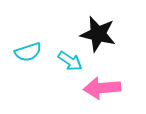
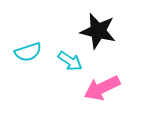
black star: moved 3 px up
pink arrow: rotated 21 degrees counterclockwise
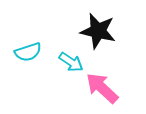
cyan arrow: moved 1 px right, 1 px down
pink arrow: rotated 69 degrees clockwise
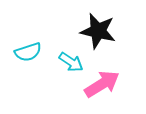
pink arrow: moved 4 px up; rotated 105 degrees clockwise
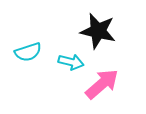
cyan arrow: rotated 20 degrees counterclockwise
pink arrow: rotated 9 degrees counterclockwise
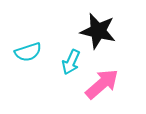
cyan arrow: rotated 100 degrees clockwise
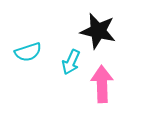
pink arrow: rotated 51 degrees counterclockwise
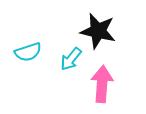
cyan arrow: moved 3 px up; rotated 15 degrees clockwise
pink arrow: rotated 6 degrees clockwise
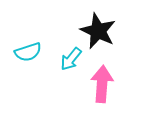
black star: rotated 12 degrees clockwise
